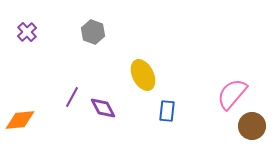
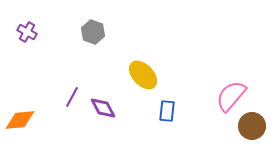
purple cross: rotated 18 degrees counterclockwise
yellow ellipse: rotated 16 degrees counterclockwise
pink semicircle: moved 1 px left, 2 px down
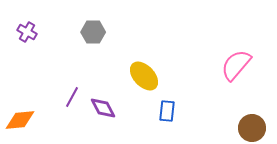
gray hexagon: rotated 20 degrees counterclockwise
yellow ellipse: moved 1 px right, 1 px down
pink semicircle: moved 5 px right, 31 px up
brown circle: moved 2 px down
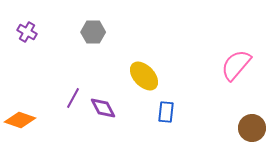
purple line: moved 1 px right, 1 px down
blue rectangle: moved 1 px left, 1 px down
orange diamond: rotated 24 degrees clockwise
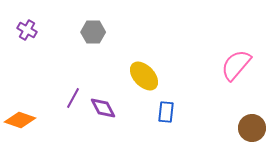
purple cross: moved 2 px up
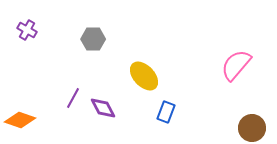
gray hexagon: moved 7 px down
blue rectangle: rotated 15 degrees clockwise
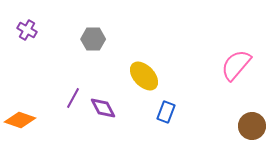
brown circle: moved 2 px up
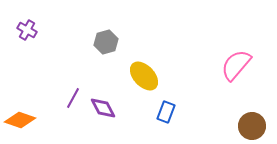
gray hexagon: moved 13 px right, 3 px down; rotated 15 degrees counterclockwise
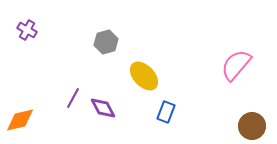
orange diamond: rotated 32 degrees counterclockwise
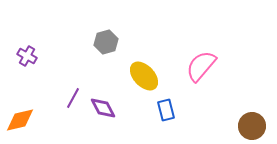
purple cross: moved 26 px down
pink semicircle: moved 35 px left, 1 px down
blue rectangle: moved 2 px up; rotated 35 degrees counterclockwise
